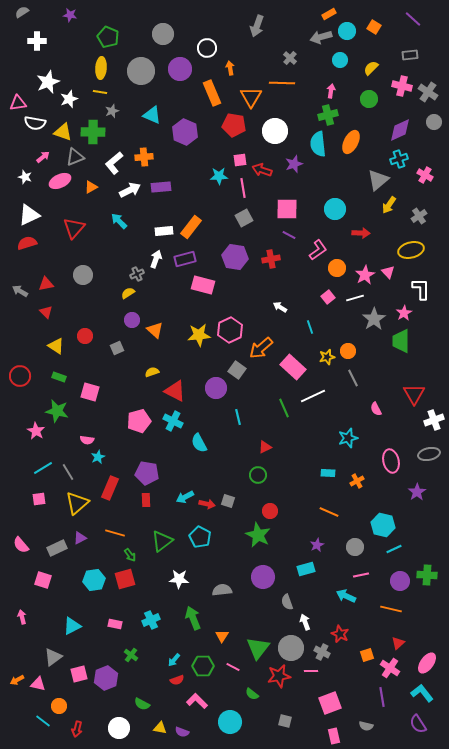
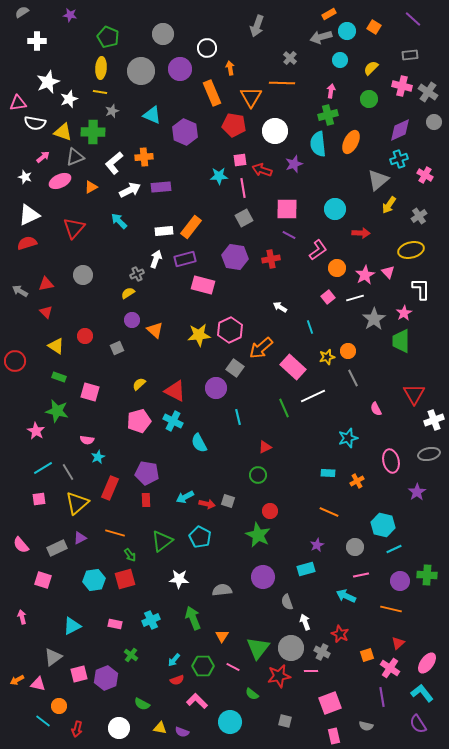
gray square at (237, 370): moved 2 px left, 2 px up
yellow semicircle at (152, 372): moved 13 px left, 12 px down; rotated 24 degrees counterclockwise
red circle at (20, 376): moved 5 px left, 15 px up
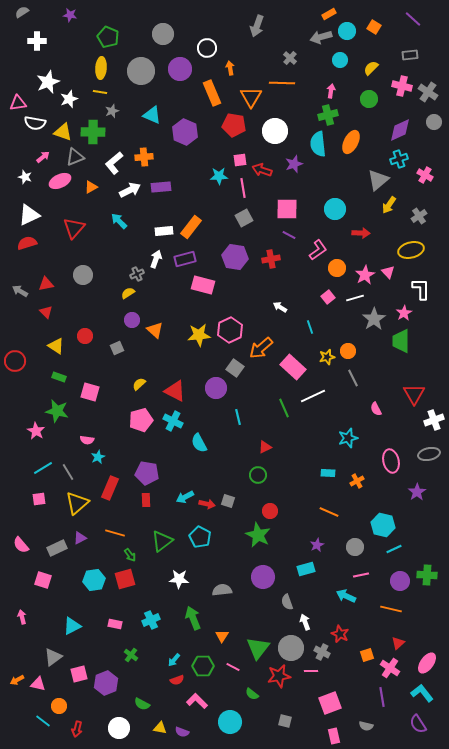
pink pentagon at (139, 421): moved 2 px right, 1 px up
purple hexagon at (106, 678): moved 5 px down
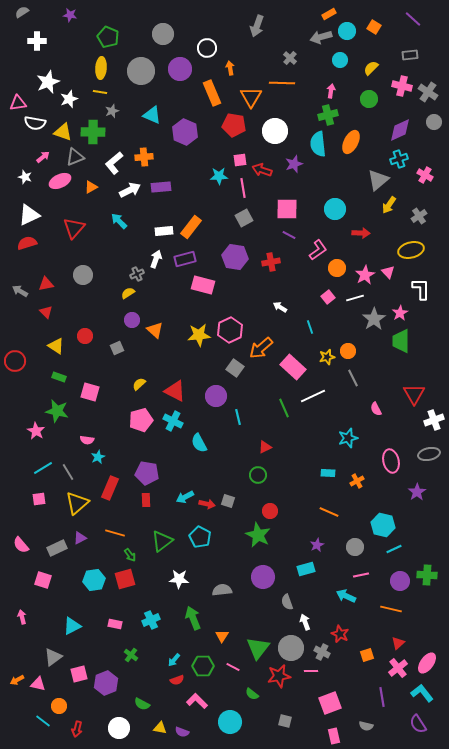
red cross at (271, 259): moved 3 px down
pink star at (404, 313): moved 4 px left
purple circle at (216, 388): moved 8 px down
pink cross at (390, 668): moved 8 px right; rotated 18 degrees clockwise
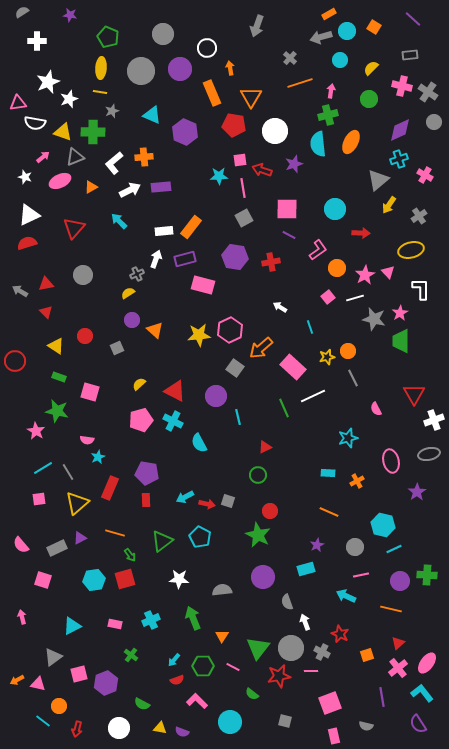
orange line at (282, 83): moved 18 px right; rotated 20 degrees counterclockwise
gray star at (374, 319): rotated 25 degrees counterclockwise
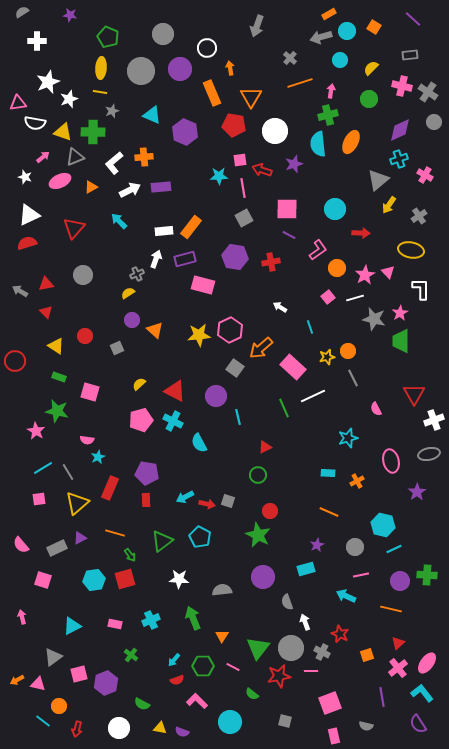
yellow ellipse at (411, 250): rotated 25 degrees clockwise
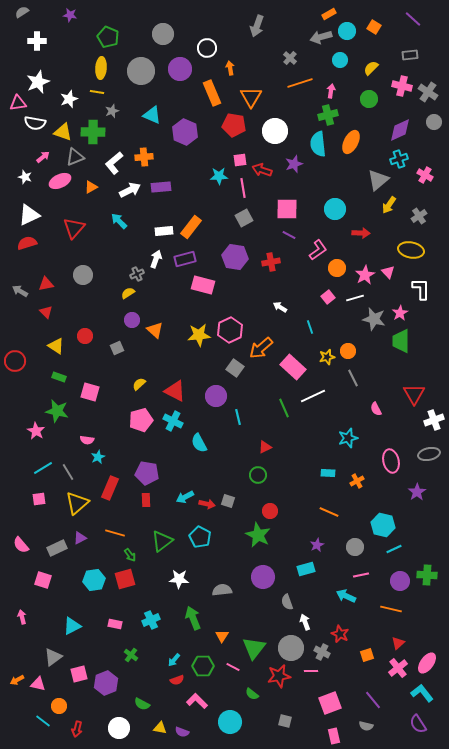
white star at (48, 82): moved 10 px left
yellow line at (100, 92): moved 3 px left
green triangle at (258, 648): moved 4 px left
purple line at (382, 697): moved 9 px left, 3 px down; rotated 30 degrees counterclockwise
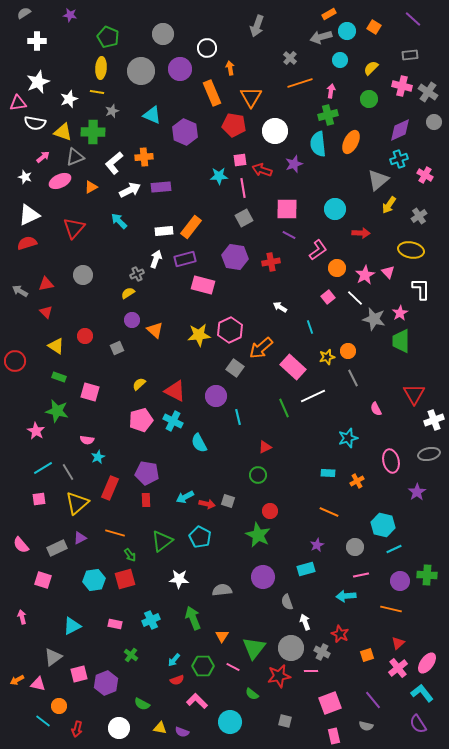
gray semicircle at (22, 12): moved 2 px right, 1 px down
white line at (355, 298): rotated 60 degrees clockwise
cyan arrow at (346, 596): rotated 30 degrees counterclockwise
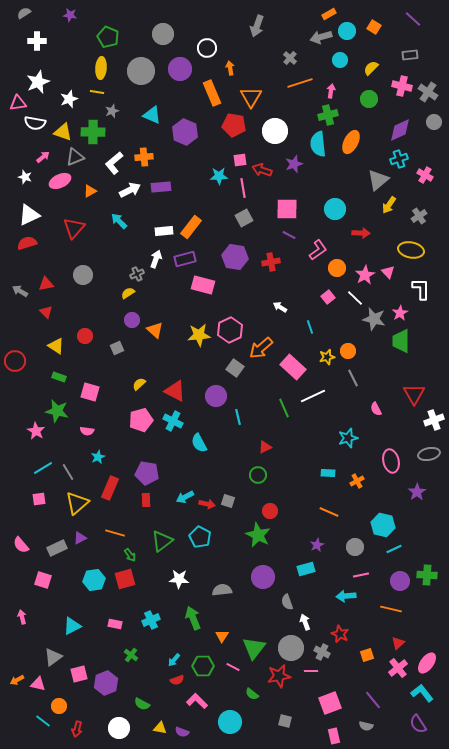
orange triangle at (91, 187): moved 1 px left, 4 px down
pink semicircle at (87, 440): moved 9 px up
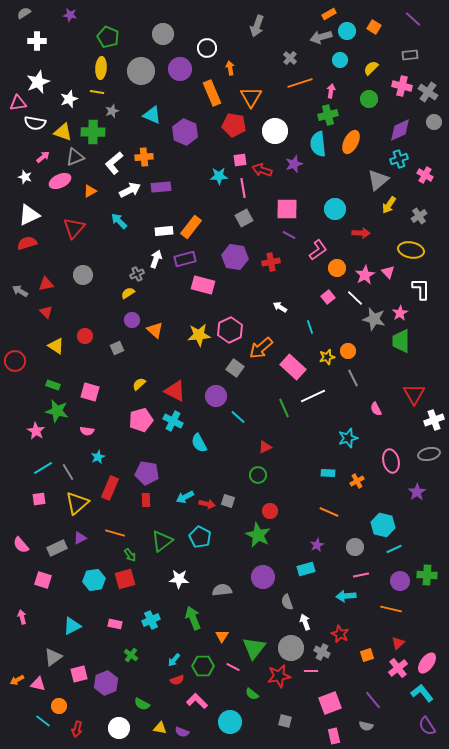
green rectangle at (59, 377): moved 6 px left, 8 px down
cyan line at (238, 417): rotated 35 degrees counterclockwise
purple semicircle at (418, 724): moved 9 px right, 2 px down
